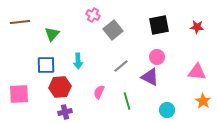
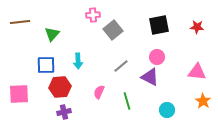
pink cross: rotated 32 degrees counterclockwise
purple cross: moved 1 px left
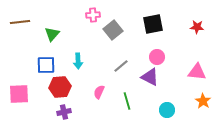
black square: moved 6 px left, 1 px up
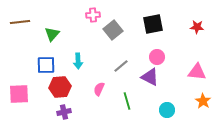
pink semicircle: moved 3 px up
